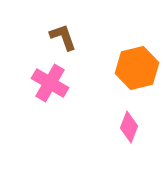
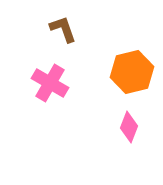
brown L-shape: moved 8 px up
orange hexagon: moved 5 px left, 4 px down
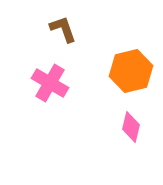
orange hexagon: moved 1 px left, 1 px up
pink diamond: moved 2 px right; rotated 8 degrees counterclockwise
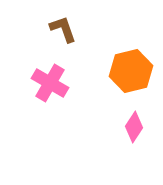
pink diamond: moved 3 px right; rotated 20 degrees clockwise
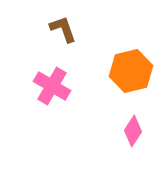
pink cross: moved 2 px right, 3 px down
pink diamond: moved 1 px left, 4 px down
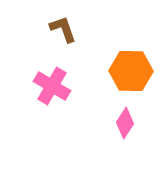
orange hexagon: rotated 15 degrees clockwise
pink diamond: moved 8 px left, 8 px up
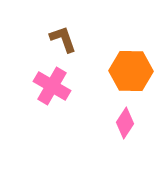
brown L-shape: moved 10 px down
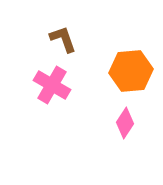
orange hexagon: rotated 6 degrees counterclockwise
pink cross: moved 1 px up
